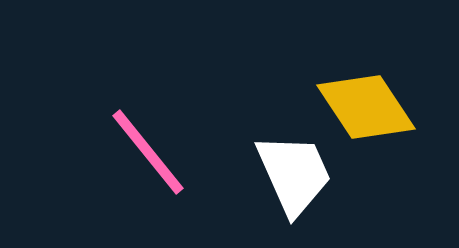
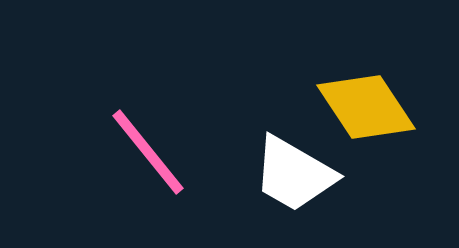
white trapezoid: rotated 144 degrees clockwise
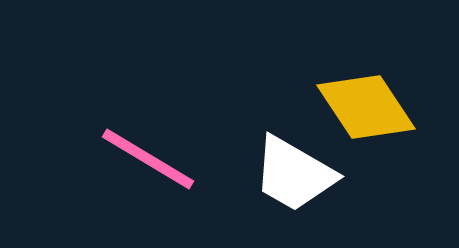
pink line: moved 7 px down; rotated 20 degrees counterclockwise
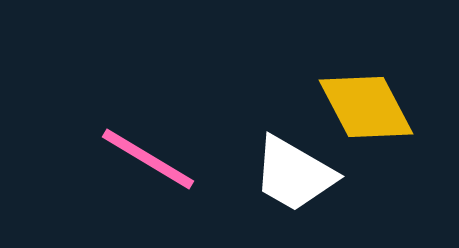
yellow diamond: rotated 6 degrees clockwise
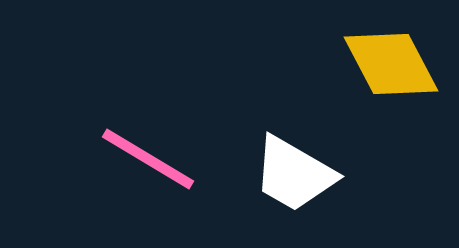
yellow diamond: moved 25 px right, 43 px up
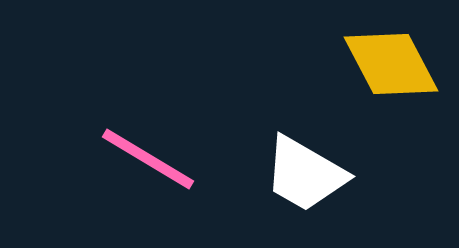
white trapezoid: moved 11 px right
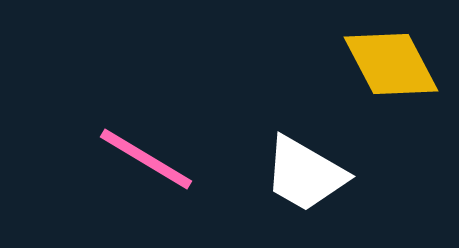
pink line: moved 2 px left
